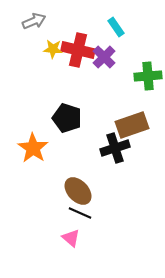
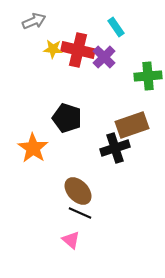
pink triangle: moved 2 px down
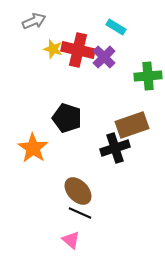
cyan rectangle: rotated 24 degrees counterclockwise
yellow star: rotated 12 degrees clockwise
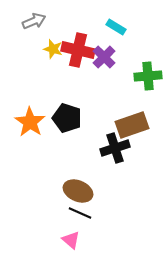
orange star: moved 3 px left, 26 px up
brown ellipse: rotated 24 degrees counterclockwise
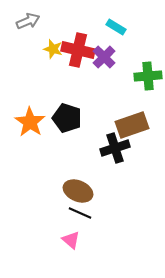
gray arrow: moved 6 px left
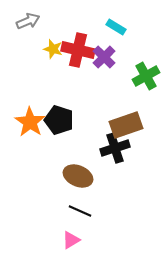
green cross: moved 2 px left; rotated 24 degrees counterclockwise
black pentagon: moved 8 px left, 2 px down
brown rectangle: moved 6 px left
brown ellipse: moved 15 px up
black line: moved 2 px up
pink triangle: rotated 48 degrees clockwise
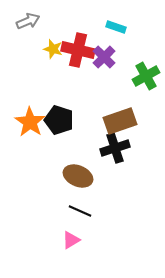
cyan rectangle: rotated 12 degrees counterclockwise
brown rectangle: moved 6 px left, 4 px up
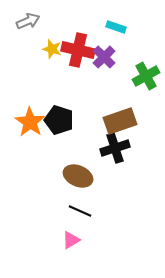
yellow star: moved 1 px left
